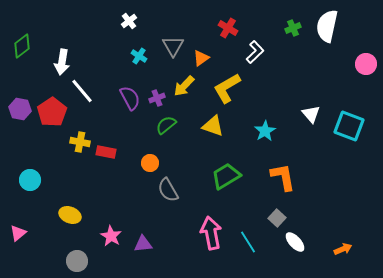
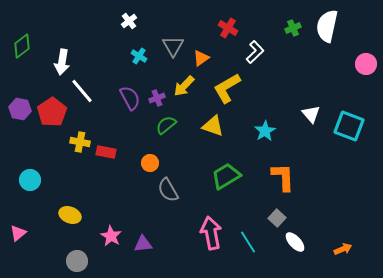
orange L-shape: rotated 8 degrees clockwise
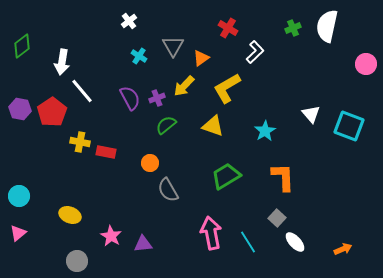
cyan circle: moved 11 px left, 16 px down
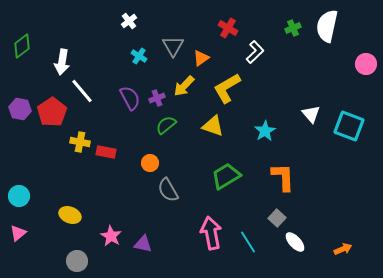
purple triangle: rotated 18 degrees clockwise
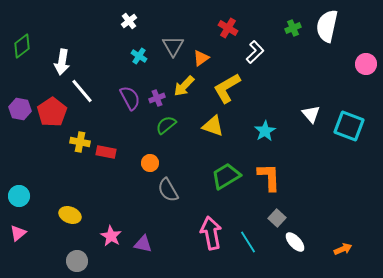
orange L-shape: moved 14 px left
